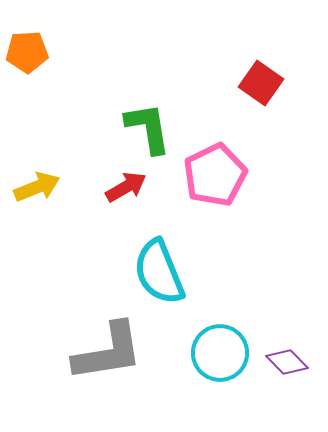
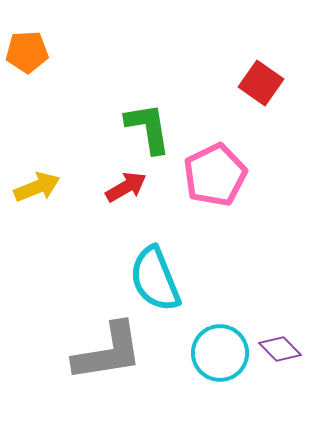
cyan semicircle: moved 4 px left, 7 px down
purple diamond: moved 7 px left, 13 px up
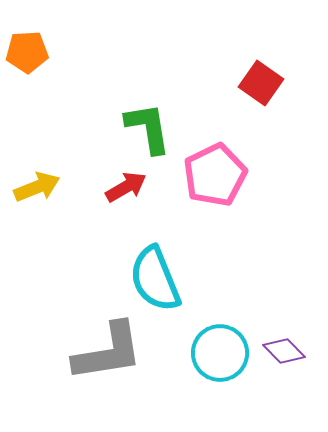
purple diamond: moved 4 px right, 2 px down
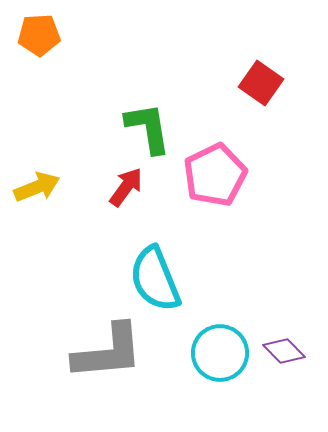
orange pentagon: moved 12 px right, 17 px up
red arrow: rotated 24 degrees counterclockwise
gray L-shape: rotated 4 degrees clockwise
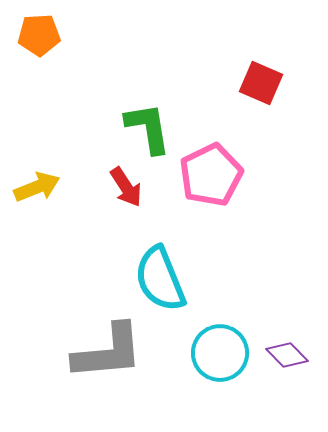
red square: rotated 12 degrees counterclockwise
pink pentagon: moved 4 px left
red arrow: rotated 111 degrees clockwise
cyan semicircle: moved 5 px right
purple diamond: moved 3 px right, 4 px down
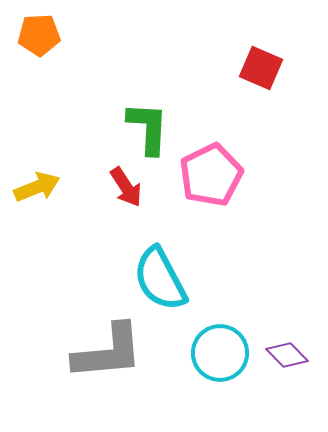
red square: moved 15 px up
green L-shape: rotated 12 degrees clockwise
cyan semicircle: rotated 6 degrees counterclockwise
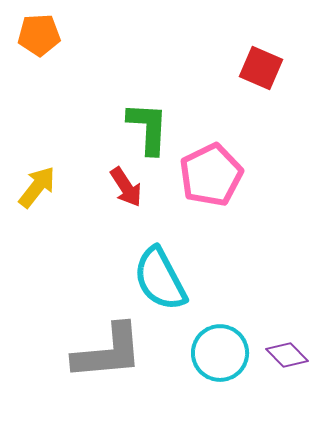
yellow arrow: rotated 30 degrees counterclockwise
